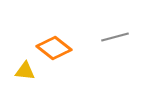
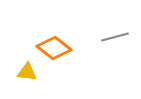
yellow triangle: moved 2 px right, 1 px down
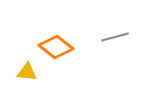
orange diamond: moved 2 px right, 1 px up
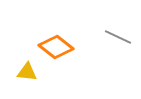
gray line: moved 3 px right; rotated 40 degrees clockwise
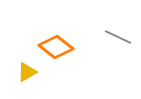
yellow triangle: rotated 35 degrees counterclockwise
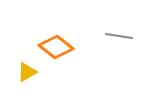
gray line: moved 1 px right, 1 px up; rotated 16 degrees counterclockwise
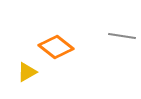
gray line: moved 3 px right
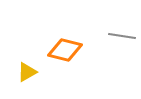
orange diamond: moved 9 px right, 3 px down; rotated 24 degrees counterclockwise
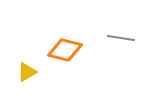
gray line: moved 1 px left, 2 px down
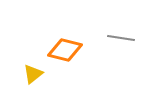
yellow triangle: moved 6 px right, 2 px down; rotated 10 degrees counterclockwise
